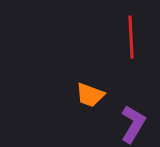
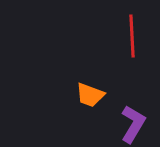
red line: moved 1 px right, 1 px up
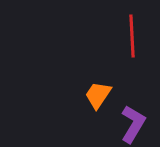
orange trapezoid: moved 8 px right; rotated 104 degrees clockwise
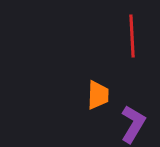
orange trapezoid: rotated 148 degrees clockwise
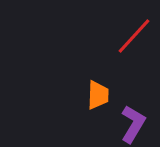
red line: moved 2 px right; rotated 45 degrees clockwise
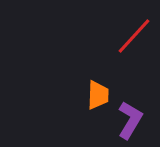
purple L-shape: moved 3 px left, 4 px up
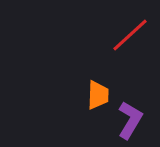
red line: moved 4 px left, 1 px up; rotated 6 degrees clockwise
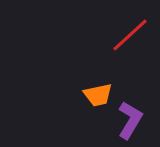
orange trapezoid: rotated 76 degrees clockwise
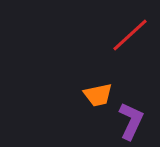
purple L-shape: moved 1 px right, 1 px down; rotated 6 degrees counterclockwise
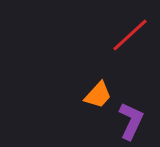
orange trapezoid: rotated 36 degrees counterclockwise
